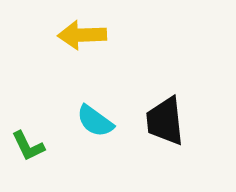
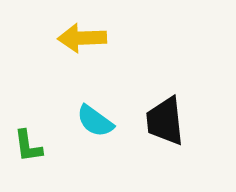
yellow arrow: moved 3 px down
green L-shape: rotated 18 degrees clockwise
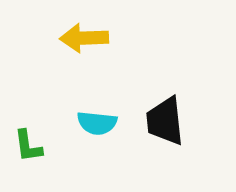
yellow arrow: moved 2 px right
cyan semicircle: moved 2 px right, 2 px down; rotated 30 degrees counterclockwise
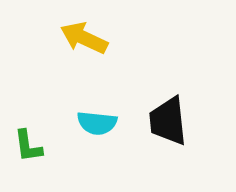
yellow arrow: rotated 27 degrees clockwise
black trapezoid: moved 3 px right
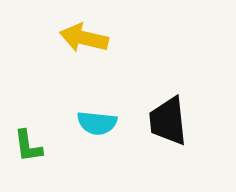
yellow arrow: rotated 12 degrees counterclockwise
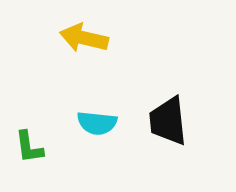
green L-shape: moved 1 px right, 1 px down
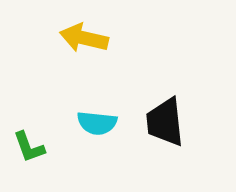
black trapezoid: moved 3 px left, 1 px down
green L-shape: rotated 12 degrees counterclockwise
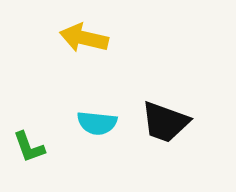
black trapezoid: rotated 64 degrees counterclockwise
